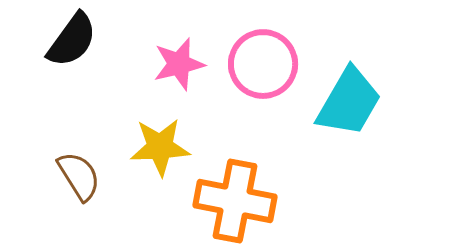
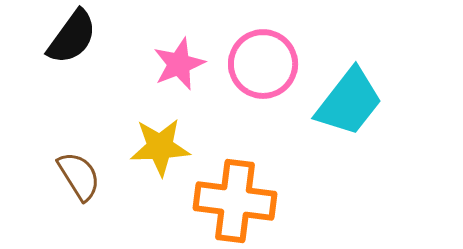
black semicircle: moved 3 px up
pink star: rotated 8 degrees counterclockwise
cyan trapezoid: rotated 8 degrees clockwise
orange cross: rotated 4 degrees counterclockwise
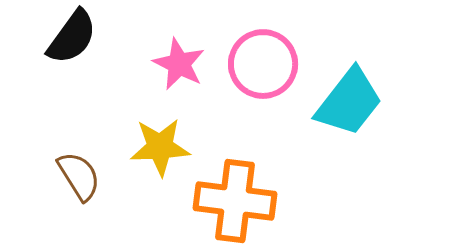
pink star: rotated 24 degrees counterclockwise
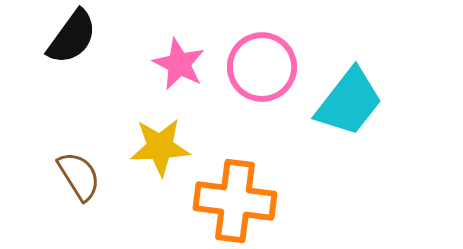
pink circle: moved 1 px left, 3 px down
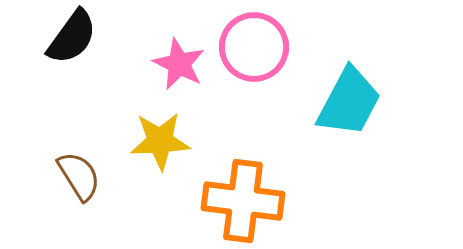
pink circle: moved 8 px left, 20 px up
cyan trapezoid: rotated 10 degrees counterclockwise
yellow star: moved 6 px up
orange cross: moved 8 px right
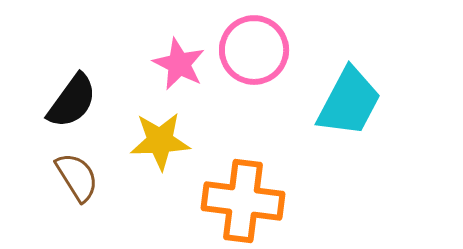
black semicircle: moved 64 px down
pink circle: moved 3 px down
brown semicircle: moved 2 px left, 1 px down
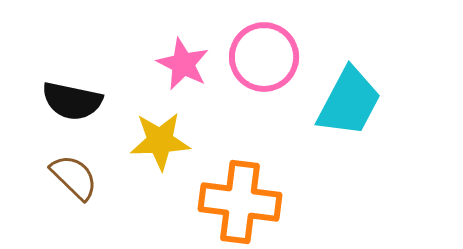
pink circle: moved 10 px right, 7 px down
pink star: moved 4 px right
black semicircle: rotated 66 degrees clockwise
brown semicircle: moved 3 px left; rotated 14 degrees counterclockwise
orange cross: moved 3 px left, 1 px down
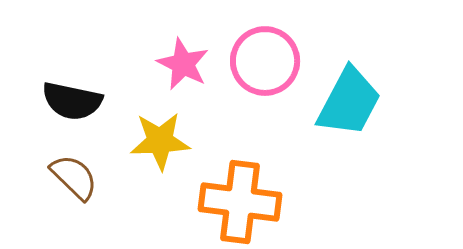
pink circle: moved 1 px right, 4 px down
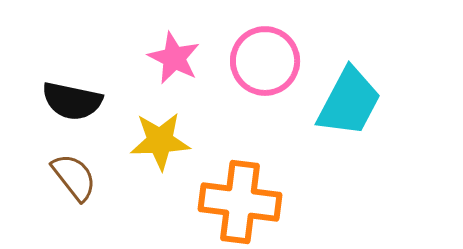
pink star: moved 9 px left, 6 px up
brown semicircle: rotated 8 degrees clockwise
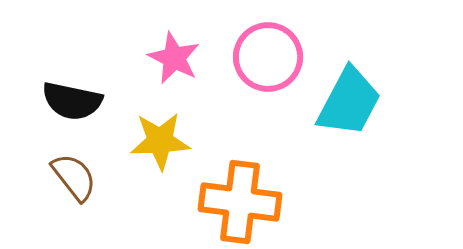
pink circle: moved 3 px right, 4 px up
